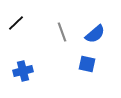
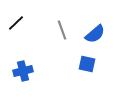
gray line: moved 2 px up
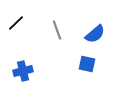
gray line: moved 5 px left
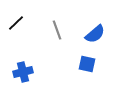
blue cross: moved 1 px down
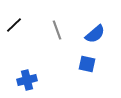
black line: moved 2 px left, 2 px down
blue cross: moved 4 px right, 8 px down
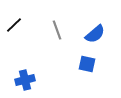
blue cross: moved 2 px left
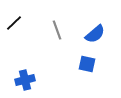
black line: moved 2 px up
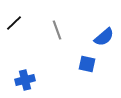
blue semicircle: moved 9 px right, 3 px down
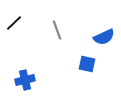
blue semicircle: rotated 15 degrees clockwise
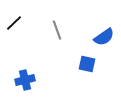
blue semicircle: rotated 10 degrees counterclockwise
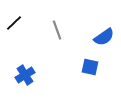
blue square: moved 3 px right, 3 px down
blue cross: moved 5 px up; rotated 18 degrees counterclockwise
